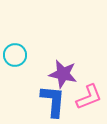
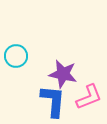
cyan circle: moved 1 px right, 1 px down
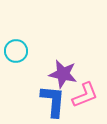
cyan circle: moved 5 px up
pink L-shape: moved 4 px left, 2 px up
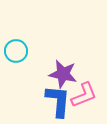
pink L-shape: moved 1 px left
blue L-shape: moved 5 px right
